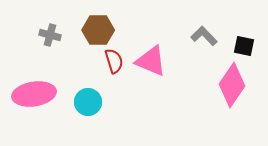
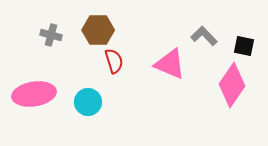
gray cross: moved 1 px right
pink triangle: moved 19 px right, 3 px down
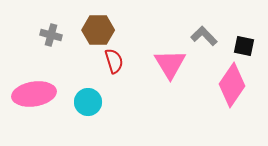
pink triangle: rotated 36 degrees clockwise
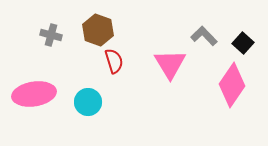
brown hexagon: rotated 20 degrees clockwise
black square: moved 1 px left, 3 px up; rotated 30 degrees clockwise
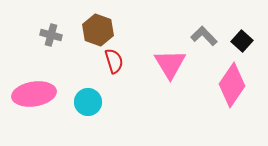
black square: moved 1 px left, 2 px up
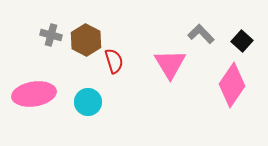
brown hexagon: moved 12 px left, 10 px down; rotated 8 degrees clockwise
gray L-shape: moved 3 px left, 2 px up
